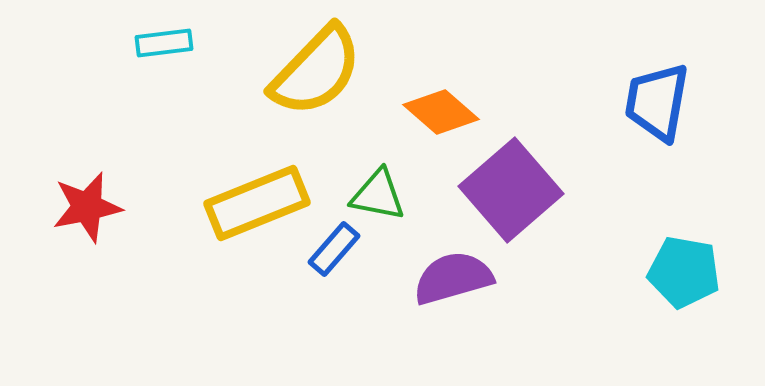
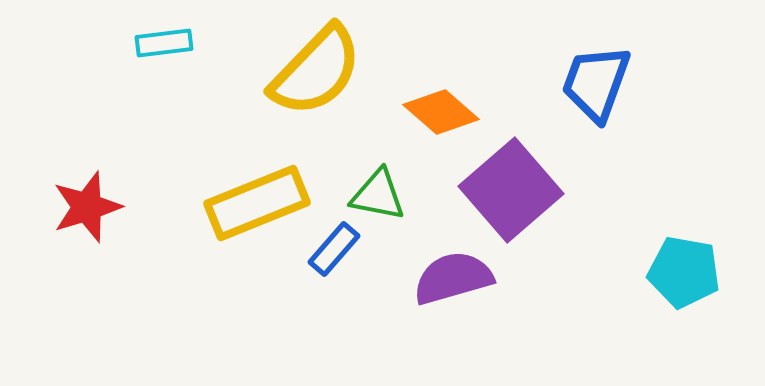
blue trapezoid: moved 61 px left, 19 px up; rotated 10 degrees clockwise
red star: rotated 6 degrees counterclockwise
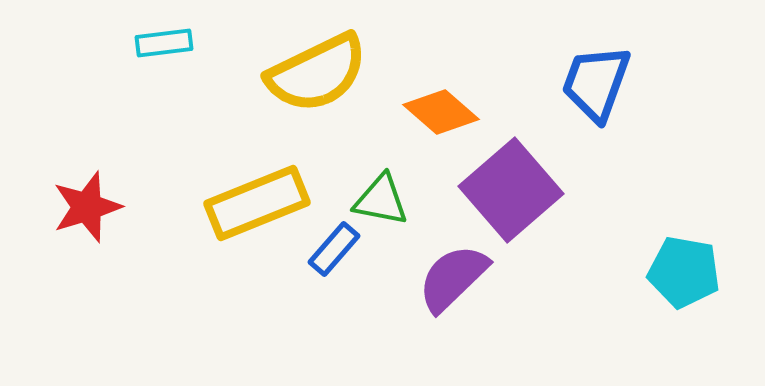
yellow semicircle: moved 1 px right, 2 px down; rotated 20 degrees clockwise
green triangle: moved 3 px right, 5 px down
purple semicircle: rotated 28 degrees counterclockwise
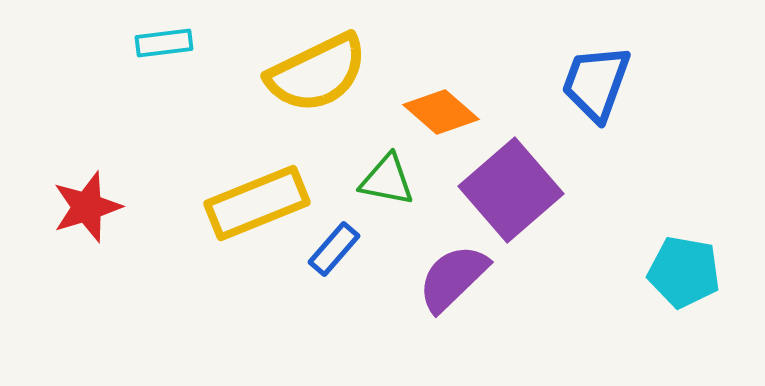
green triangle: moved 6 px right, 20 px up
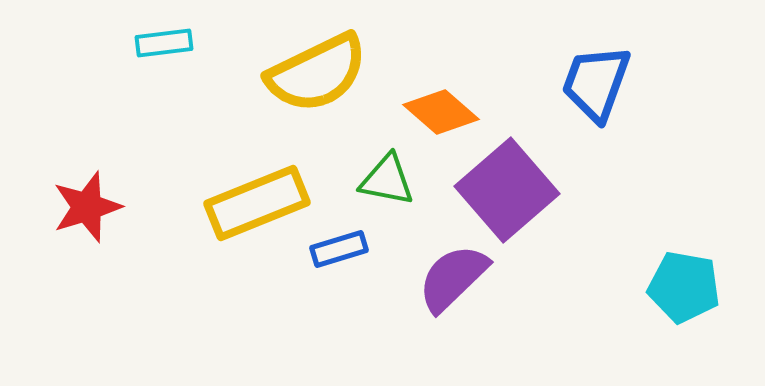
purple square: moved 4 px left
blue rectangle: moved 5 px right; rotated 32 degrees clockwise
cyan pentagon: moved 15 px down
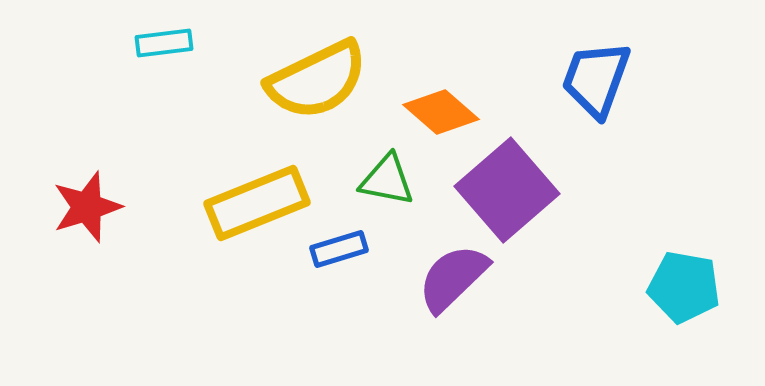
yellow semicircle: moved 7 px down
blue trapezoid: moved 4 px up
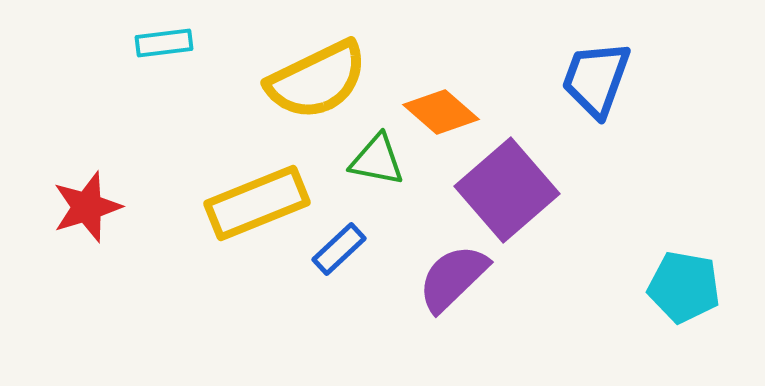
green triangle: moved 10 px left, 20 px up
blue rectangle: rotated 26 degrees counterclockwise
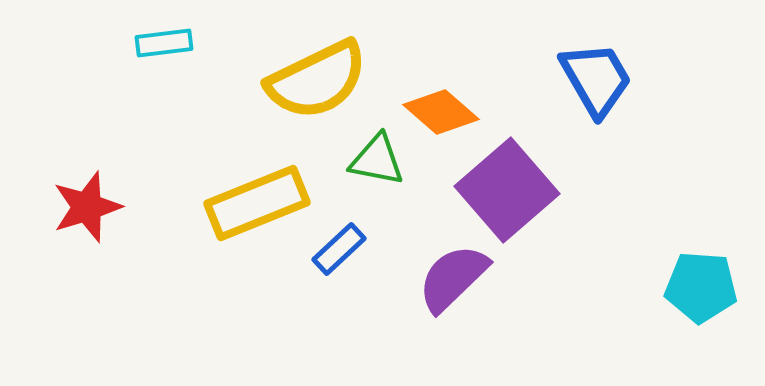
blue trapezoid: rotated 130 degrees clockwise
cyan pentagon: moved 17 px right; rotated 6 degrees counterclockwise
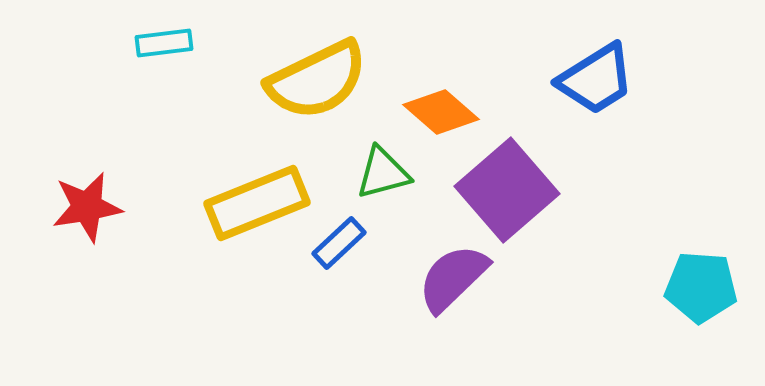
blue trapezoid: rotated 88 degrees clockwise
green triangle: moved 6 px right, 13 px down; rotated 26 degrees counterclockwise
red star: rotated 8 degrees clockwise
blue rectangle: moved 6 px up
